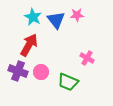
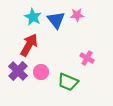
purple cross: rotated 24 degrees clockwise
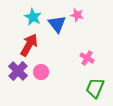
pink star: rotated 16 degrees clockwise
blue triangle: moved 1 px right, 4 px down
green trapezoid: moved 27 px right, 6 px down; rotated 90 degrees clockwise
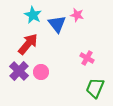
cyan star: moved 2 px up
red arrow: moved 1 px left, 1 px up; rotated 10 degrees clockwise
purple cross: moved 1 px right
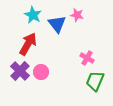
red arrow: rotated 10 degrees counterclockwise
purple cross: moved 1 px right
green trapezoid: moved 7 px up
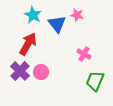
pink cross: moved 3 px left, 4 px up
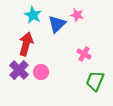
blue triangle: rotated 24 degrees clockwise
red arrow: moved 2 px left; rotated 15 degrees counterclockwise
purple cross: moved 1 px left, 1 px up
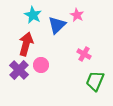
pink star: rotated 16 degrees clockwise
blue triangle: moved 1 px down
pink circle: moved 7 px up
